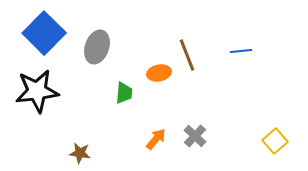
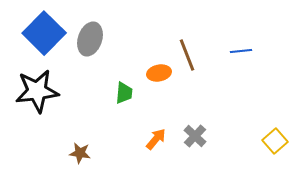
gray ellipse: moved 7 px left, 8 px up
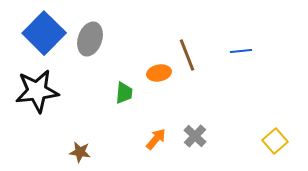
brown star: moved 1 px up
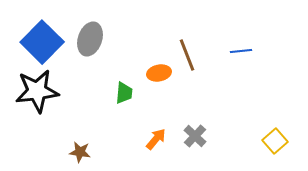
blue square: moved 2 px left, 9 px down
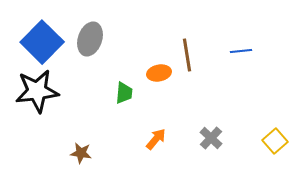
brown line: rotated 12 degrees clockwise
gray cross: moved 16 px right, 2 px down
brown star: moved 1 px right, 1 px down
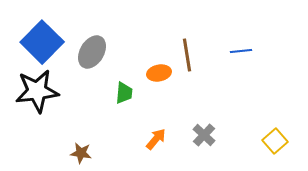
gray ellipse: moved 2 px right, 13 px down; rotated 12 degrees clockwise
gray cross: moved 7 px left, 3 px up
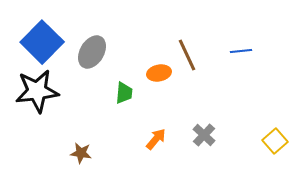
brown line: rotated 16 degrees counterclockwise
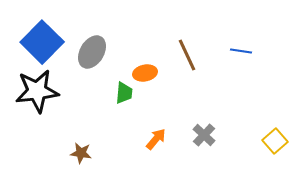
blue line: rotated 15 degrees clockwise
orange ellipse: moved 14 px left
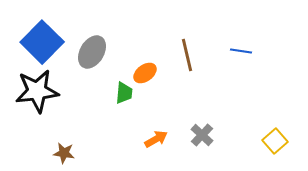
brown line: rotated 12 degrees clockwise
orange ellipse: rotated 25 degrees counterclockwise
gray cross: moved 2 px left
orange arrow: rotated 20 degrees clockwise
brown star: moved 17 px left
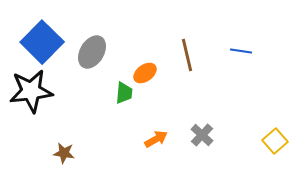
black star: moved 6 px left
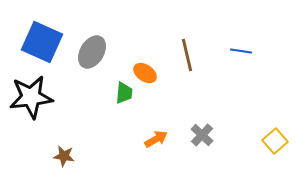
blue square: rotated 21 degrees counterclockwise
orange ellipse: rotated 70 degrees clockwise
black star: moved 6 px down
brown star: moved 3 px down
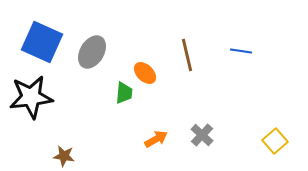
orange ellipse: rotated 10 degrees clockwise
